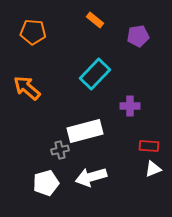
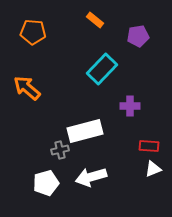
cyan rectangle: moved 7 px right, 5 px up
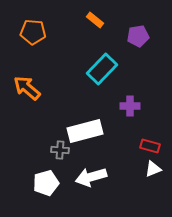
red rectangle: moved 1 px right; rotated 12 degrees clockwise
gray cross: rotated 18 degrees clockwise
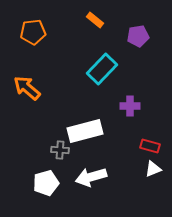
orange pentagon: rotated 10 degrees counterclockwise
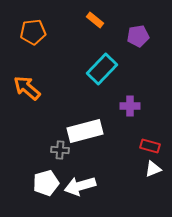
white arrow: moved 11 px left, 9 px down
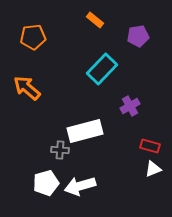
orange pentagon: moved 5 px down
purple cross: rotated 30 degrees counterclockwise
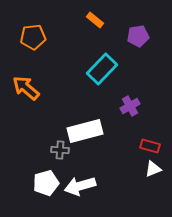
orange arrow: moved 1 px left
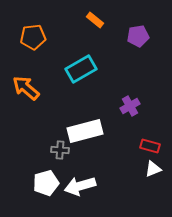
cyan rectangle: moved 21 px left; rotated 16 degrees clockwise
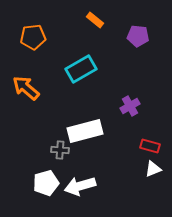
purple pentagon: rotated 15 degrees clockwise
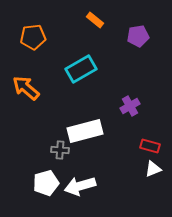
purple pentagon: rotated 15 degrees counterclockwise
